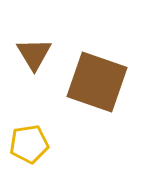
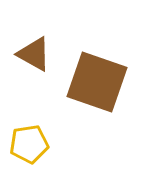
brown triangle: rotated 30 degrees counterclockwise
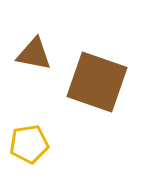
brown triangle: rotated 18 degrees counterclockwise
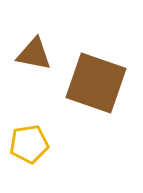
brown square: moved 1 px left, 1 px down
